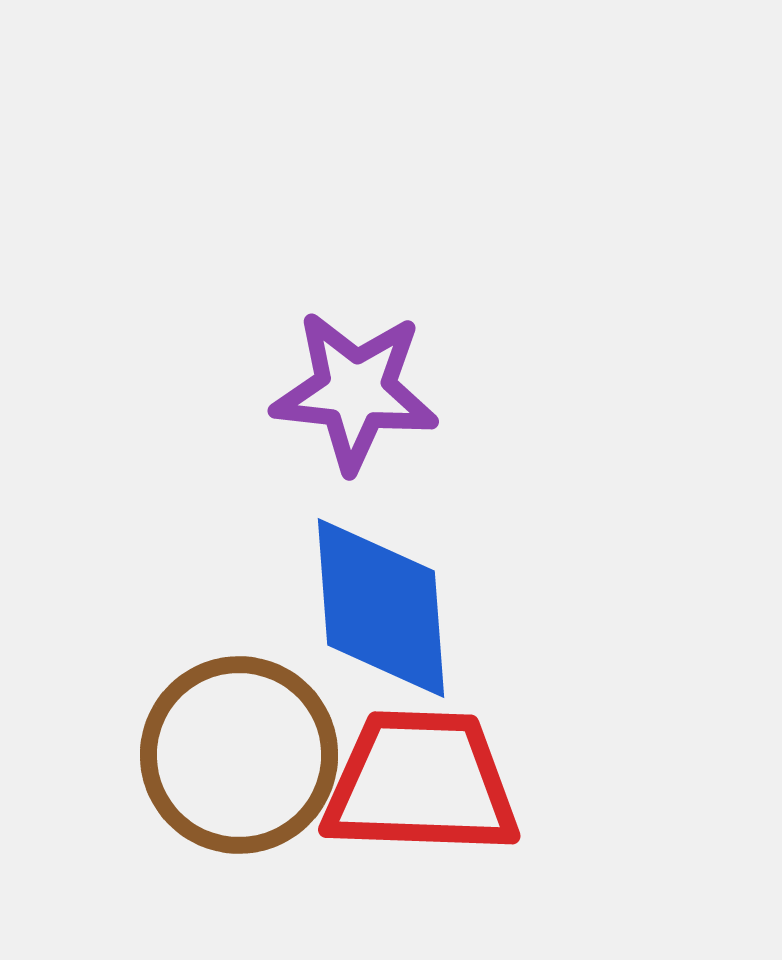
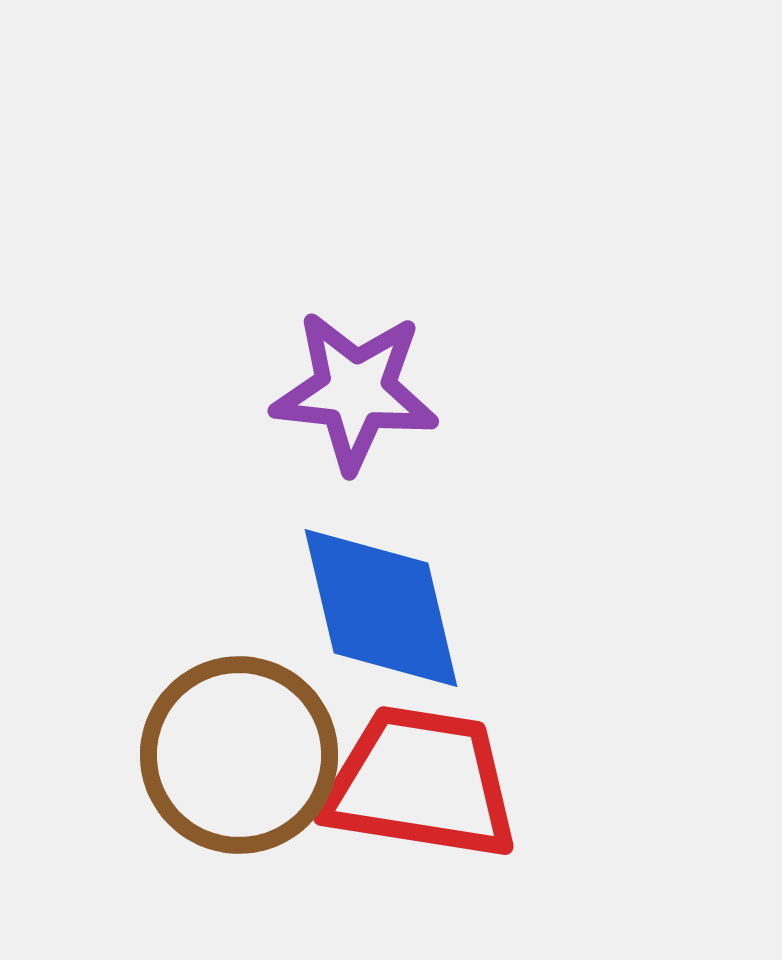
blue diamond: rotated 9 degrees counterclockwise
red trapezoid: rotated 7 degrees clockwise
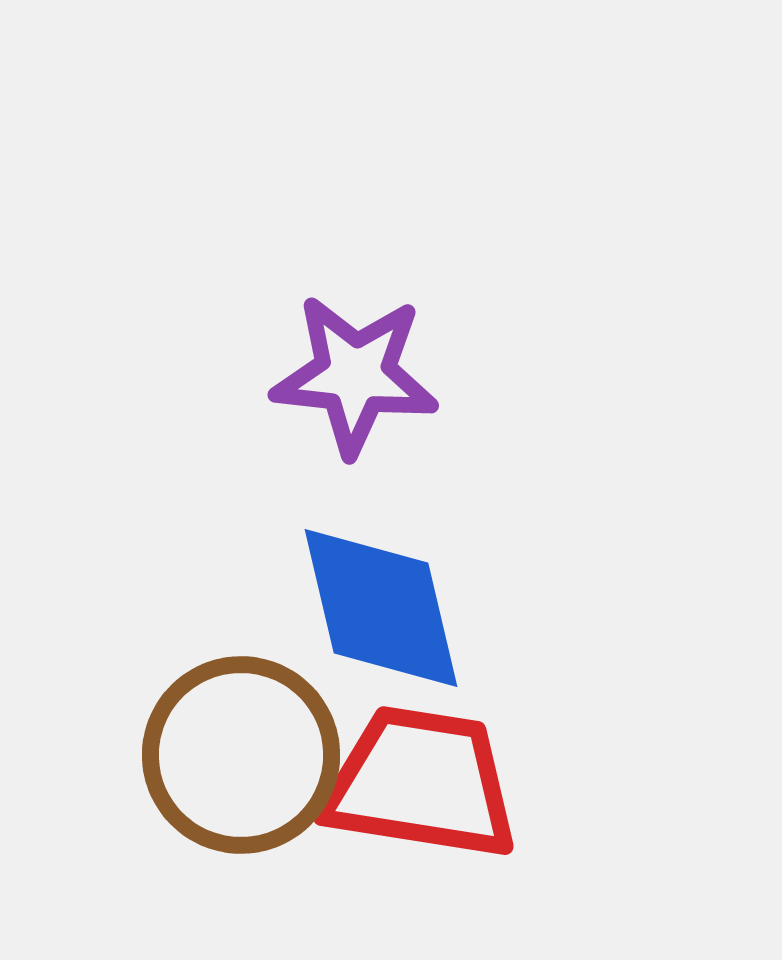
purple star: moved 16 px up
brown circle: moved 2 px right
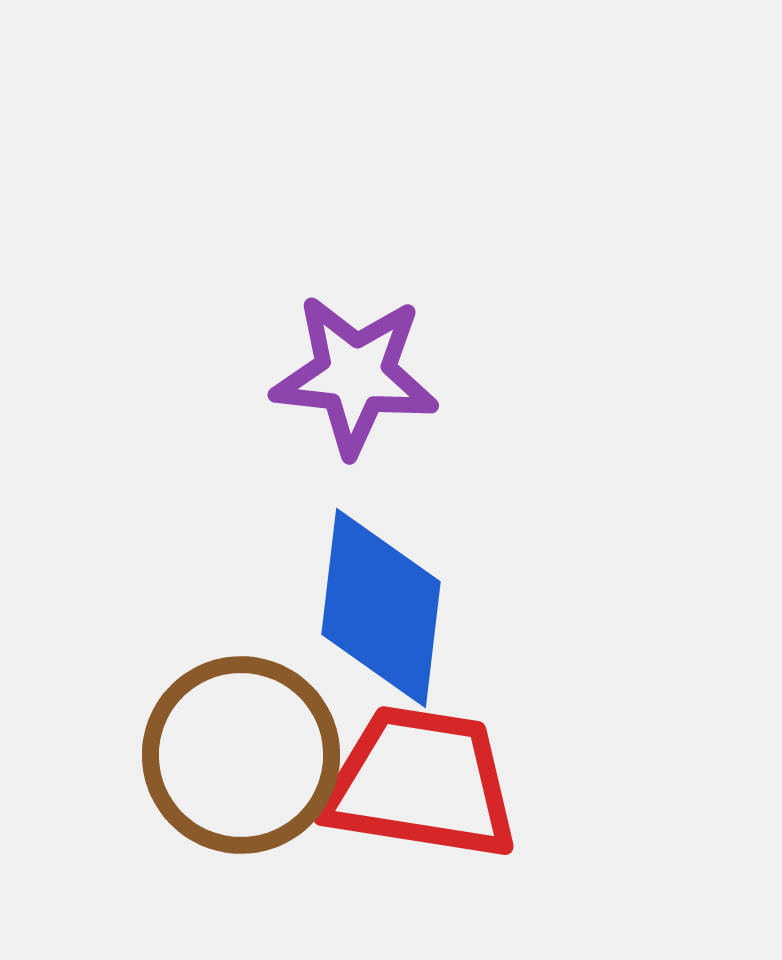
blue diamond: rotated 20 degrees clockwise
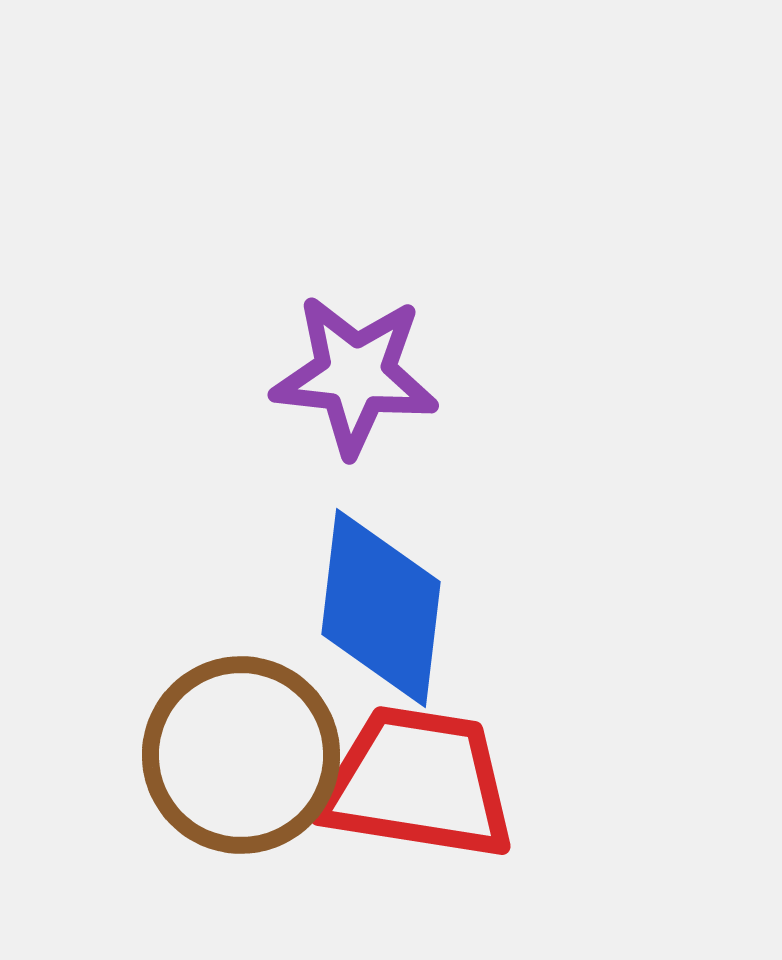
red trapezoid: moved 3 px left
